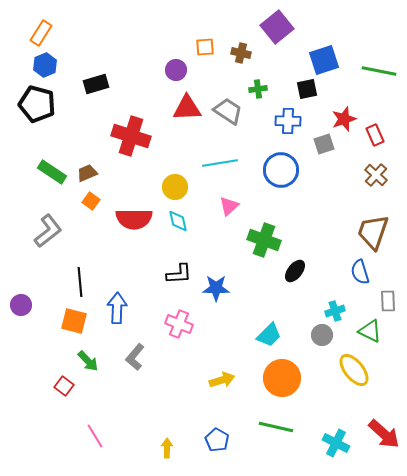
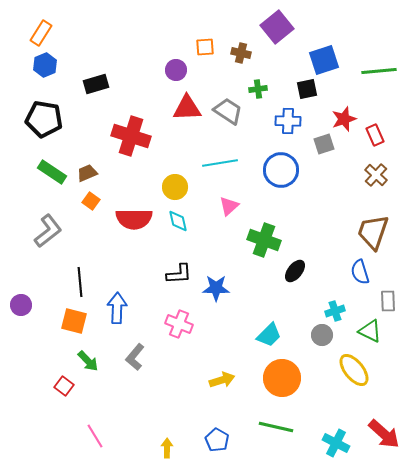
green line at (379, 71): rotated 16 degrees counterclockwise
black pentagon at (37, 104): moved 7 px right, 15 px down; rotated 6 degrees counterclockwise
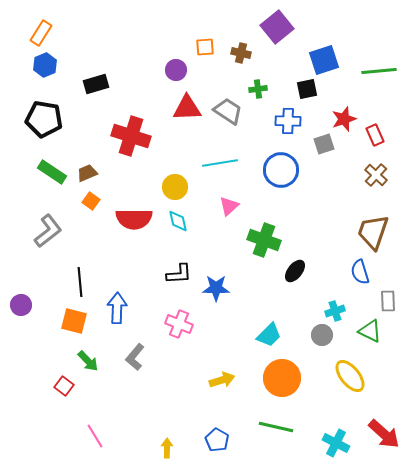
yellow ellipse at (354, 370): moved 4 px left, 6 px down
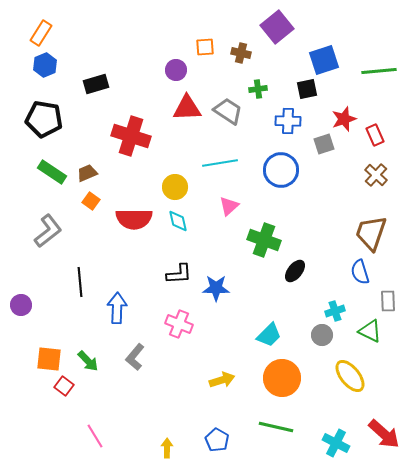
brown trapezoid at (373, 232): moved 2 px left, 1 px down
orange square at (74, 321): moved 25 px left, 38 px down; rotated 8 degrees counterclockwise
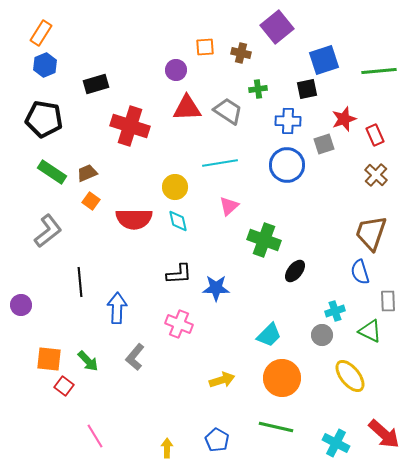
red cross at (131, 136): moved 1 px left, 10 px up
blue circle at (281, 170): moved 6 px right, 5 px up
